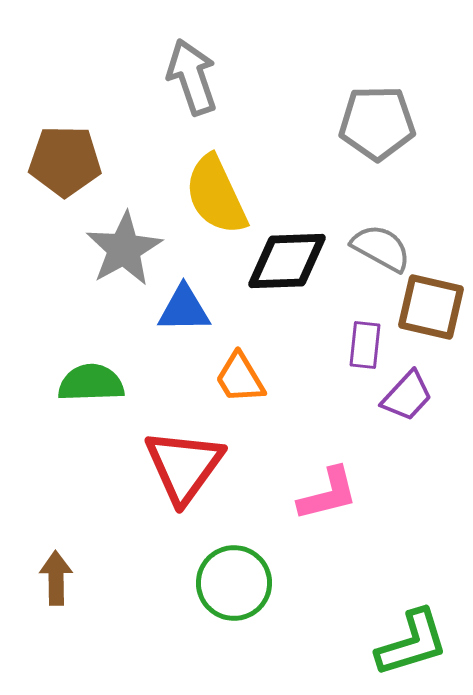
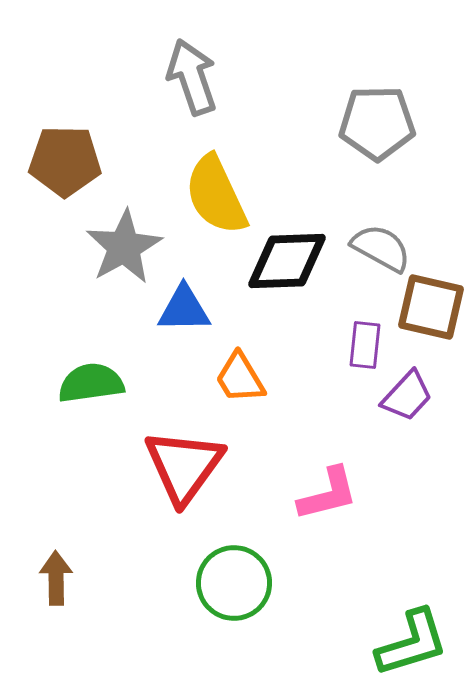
gray star: moved 2 px up
green semicircle: rotated 6 degrees counterclockwise
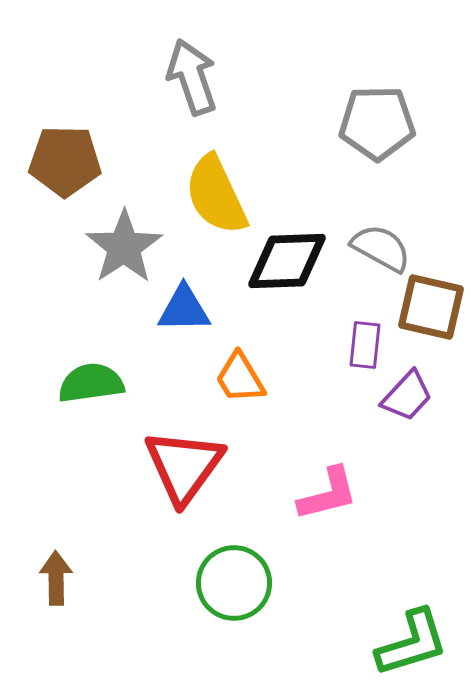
gray star: rotated 4 degrees counterclockwise
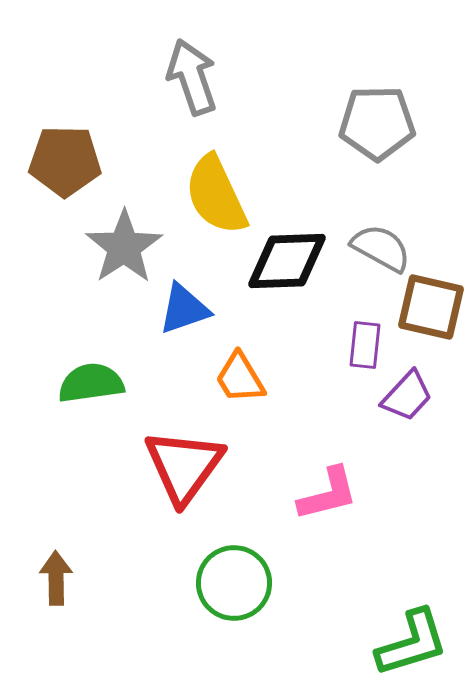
blue triangle: rotated 18 degrees counterclockwise
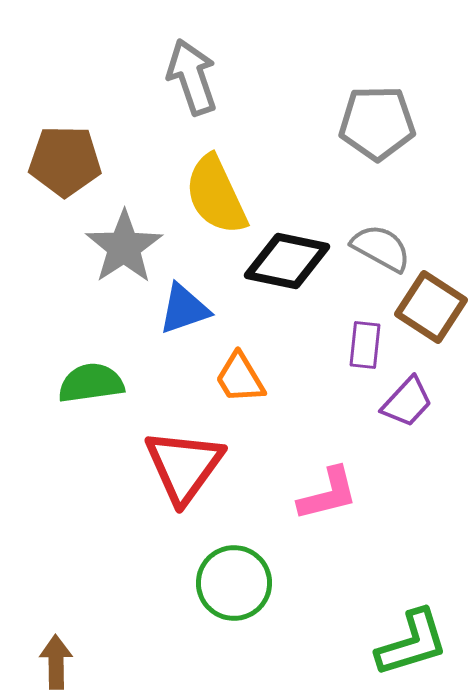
black diamond: rotated 14 degrees clockwise
brown square: rotated 20 degrees clockwise
purple trapezoid: moved 6 px down
brown arrow: moved 84 px down
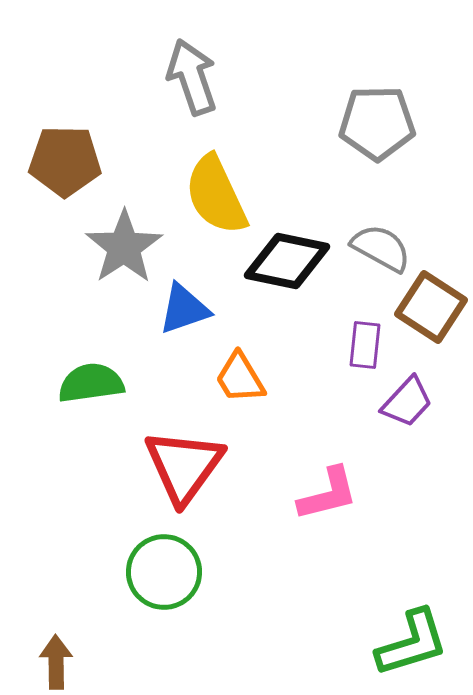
green circle: moved 70 px left, 11 px up
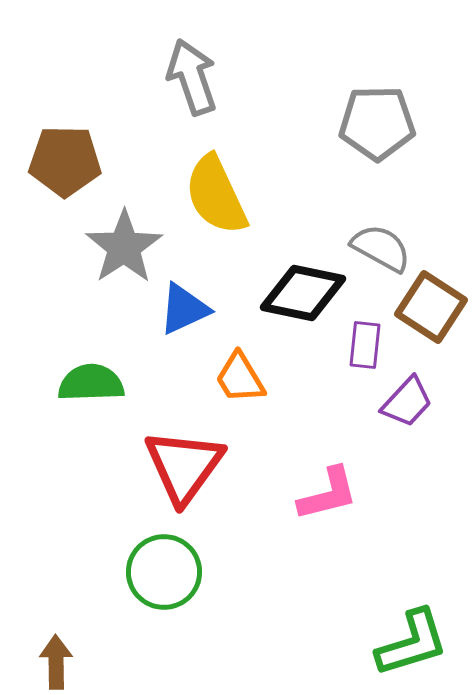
black diamond: moved 16 px right, 32 px down
blue triangle: rotated 6 degrees counterclockwise
green semicircle: rotated 6 degrees clockwise
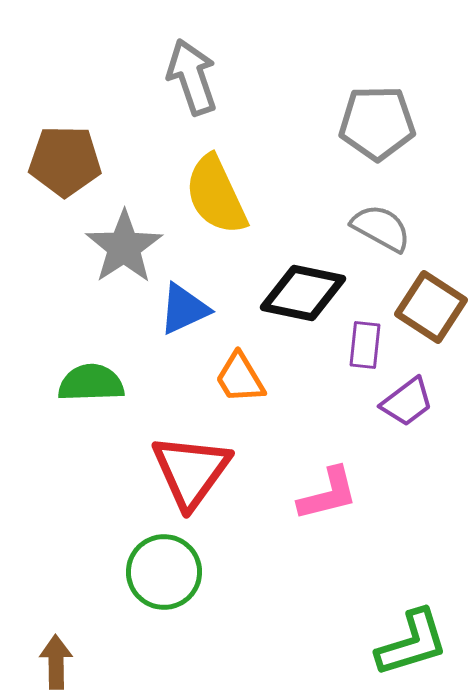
gray semicircle: moved 20 px up
purple trapezoid: rotated 10 degrees clockwise
red triangle: moved 7 px right, 5 px down
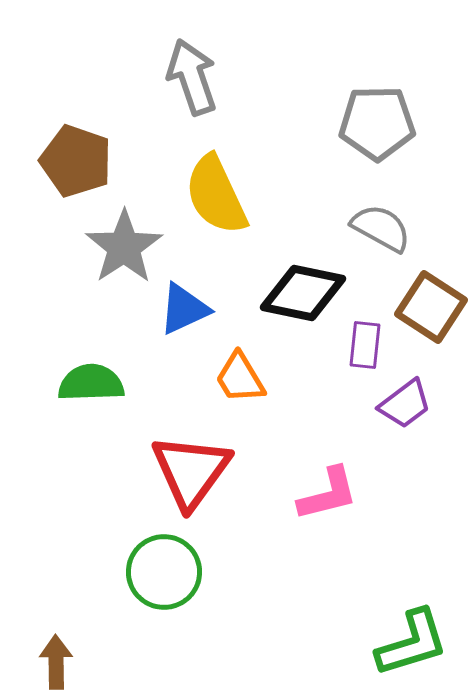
brown pentagon: moved 11 px right; rotated 18 degrees clockwise
purple trapezoid: moved 2 px left, 2 px down
